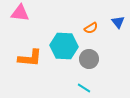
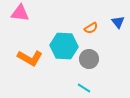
orange L-shape: rotated 25 degrees clockwise
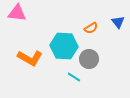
pink triangle: moved 3 px left
cyan line: moved 10 px left, 11 px up
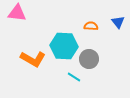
orange semicircle: moved 2 px up; rotated 144 degrees counterclockwise
orange L-shape: moved 3 px right, 1 px down
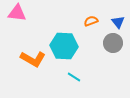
orange semicircle: moved 5 px up; rotated 24 degrees counterclockwise
gray circle: moved 24 px right, 16 px up
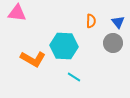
orange semicircle: rotated 112 degrees clockwise
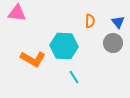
orange semicircle: moved 1 px left
cyan line: rotated 24 degrees clockwise
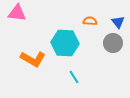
orange semicircle: rotated 88 degrees counterclockwise
cyan hexagon: moved 1 px right, 3 px up
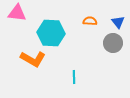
cyan hexagon: moved 14 px left, 10 px up
cyan line: rotated 32 degrees clockwise
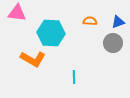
blue triangle: rotated 48 degrees clockwise
